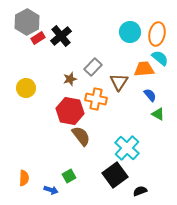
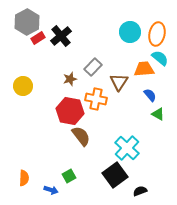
yellow circle: moved 3 px left, 2 px up
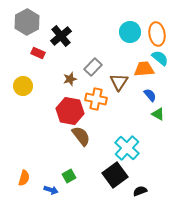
orange ellipse: rotated 20 degrees counterclockwise
red rectangle: moved 15 px down; rotated 56 degrees clockwise
orange semicircle: rotated 14 degrees clockwise
